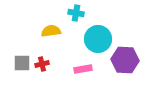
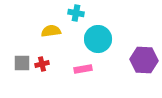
purple hexagon: moved 19 px right
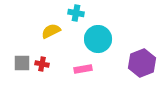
yellow semicircle: rotated 18 degrees counterclockwise
purple hexagon: moved 2 px left, 3 px down; rotated 24 degrees counterclockwise
red cross: rotated 24 degrees clockwise
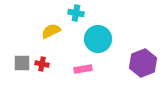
purple hexagon: moved 1 px right
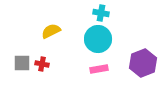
cyan cross: moved 25 px right
pink rectangle: moved 16 px right
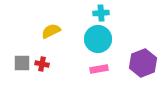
cyan cross: rotated 14 degrees counterclockwise
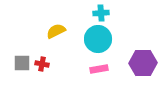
yellow semicircle: moved 5 px right
purple hexagon: rotated 20 degrees clockwise
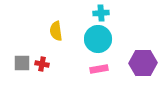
yellow semicircle: rotated 72 degrees counterclockwise
